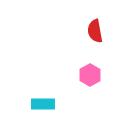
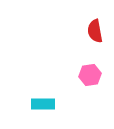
pink hexagon: rotated 20 degrees clockwise
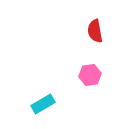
cyan rectangle: rotated 30 degrees counterclockwise
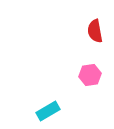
cyan rectangle: moved 5 px right, 7 px down
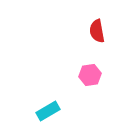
red semicircle: moved 2 px right
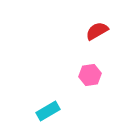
red semicircle: rotated 70 degrees clockwise
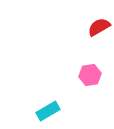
red semicircle: moved 2 px right, 4 px up
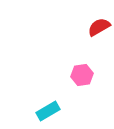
pink hexagon: moved 8 px left
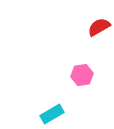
cyan rectangle: moved 4 px right, 3 px down
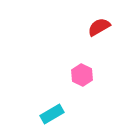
pink hexagon: rotated 25 degrees counterclockwise
